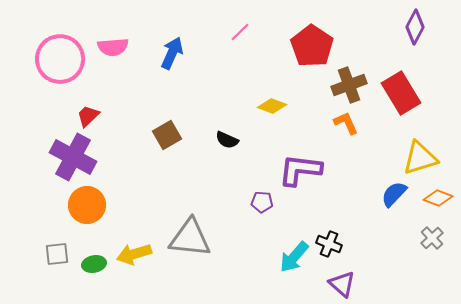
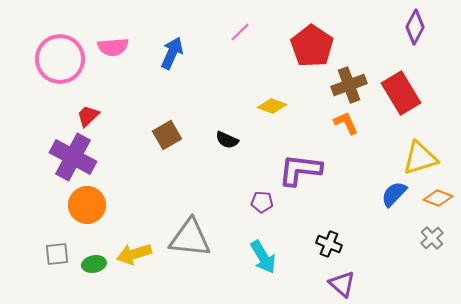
cyan arrow: moved 31 px left; rotated 72 degrees counterclockwise
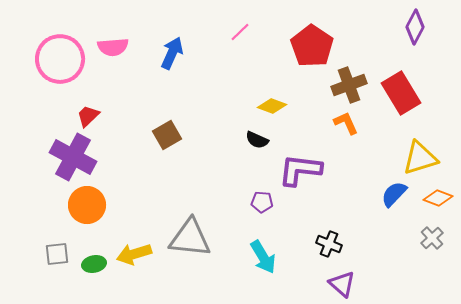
black semicircle: moved 30 px right
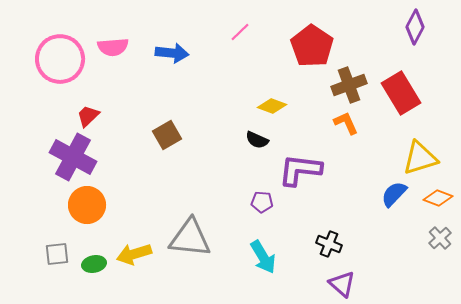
blue arrow: rotated 72 degrees clockwise
gray cross: moved 8 px right
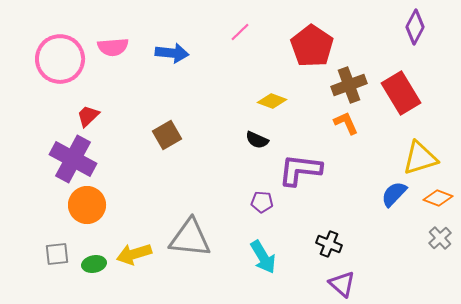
yellow diamond: moved 5 px up
purple cross: moved 2 px down
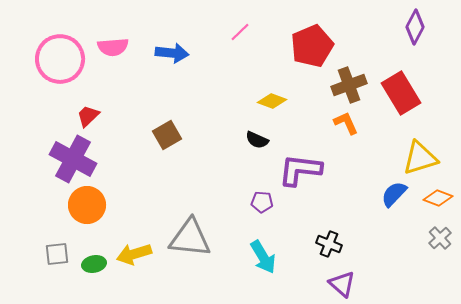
red pentagon: rotated 15 degrees clockwise
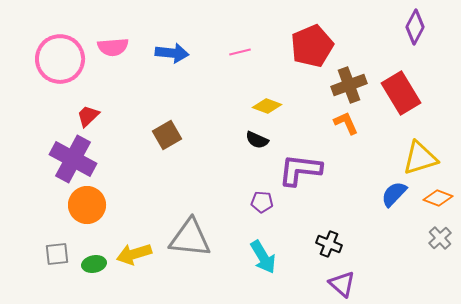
pink line: moved 20 px down; rotated 30 degrees clockwise
yellow diamond: moved 5 px left, 5 px down
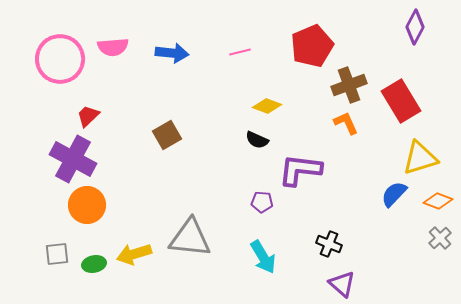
red rectangle: moved 8 px down
orange diamond: moved 3 px down
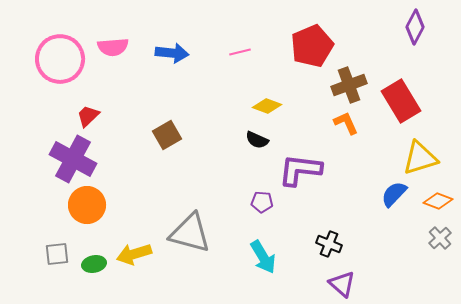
gray triangle: moved 5 px up; rotated 9 degrees clockwise
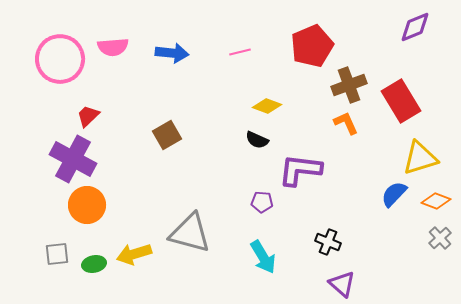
purple diamond: rotated 40 degrees clockwise
orange diamond: moved 2 px left
black cross: moved 1 px left, 2 px up
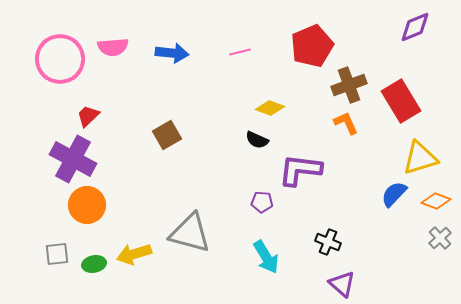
yellow diamond: moved 3 px right, 2 px down
cyan arrow: moved 3 px right
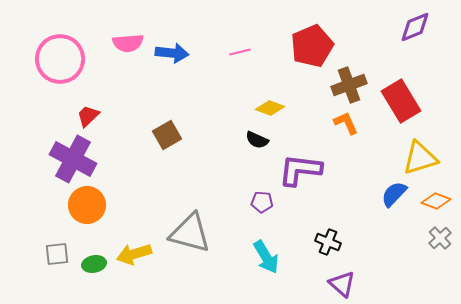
pink semicircle: moved 15 px right, 4 px up
